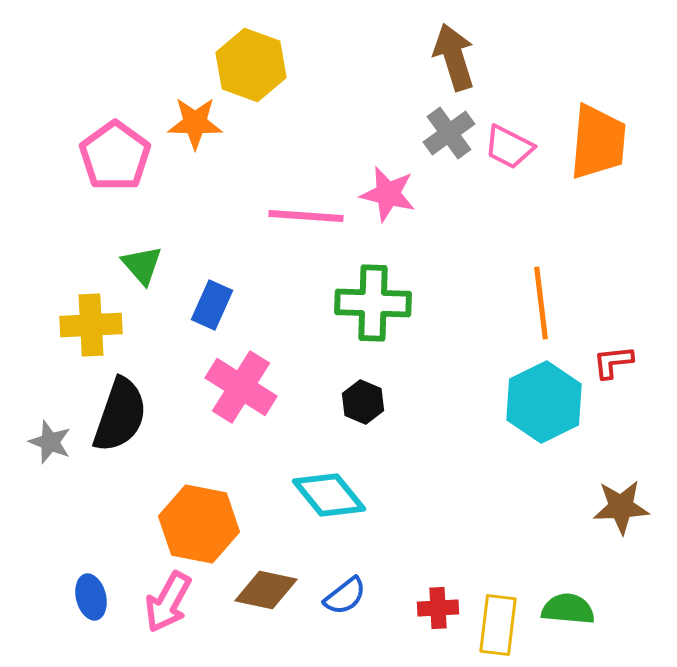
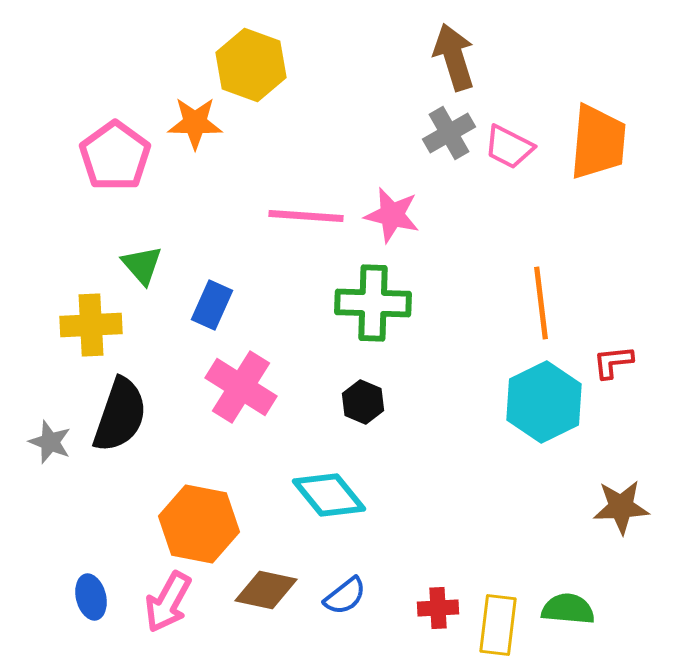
gray cross: rotated 6 degrees clockwise
pink star: moved 4 px right, 21 px down
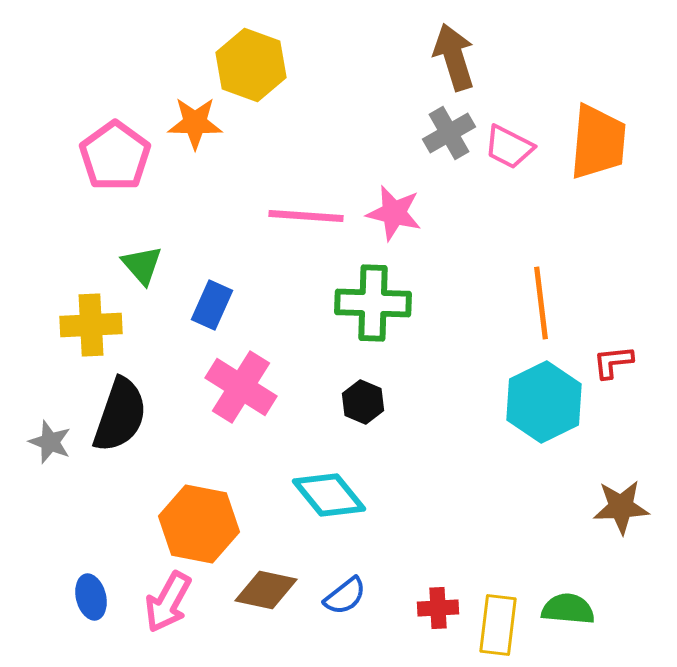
pink star: moved 2 px right, 2 px up
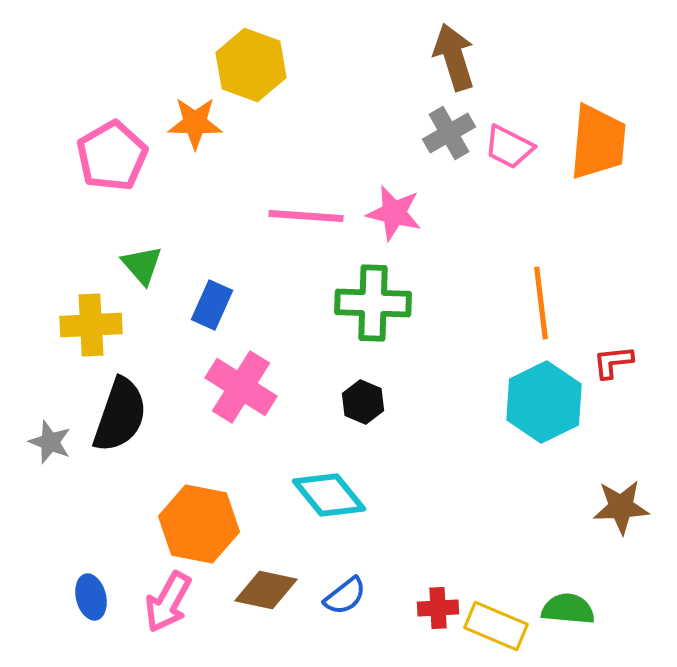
pink pentagon: moved 3 px left; rotated 6 degrees clockwise
yellow rectangle: moved 2 px left, 1 px down; rotated 74 degrees counterclockwise
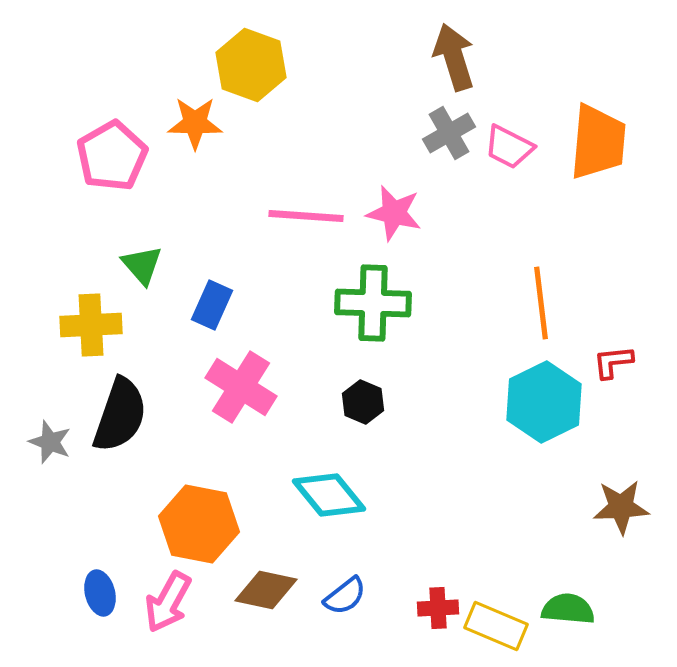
blue ellipse: moved 9 px right, 4 px up
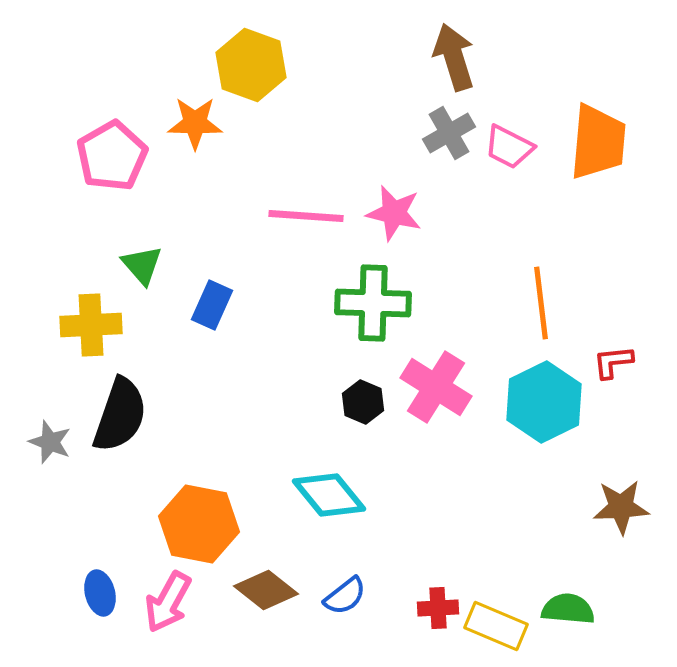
pink cross: moved 195 px right
brown diamond: rotated 26 degrees clockwise
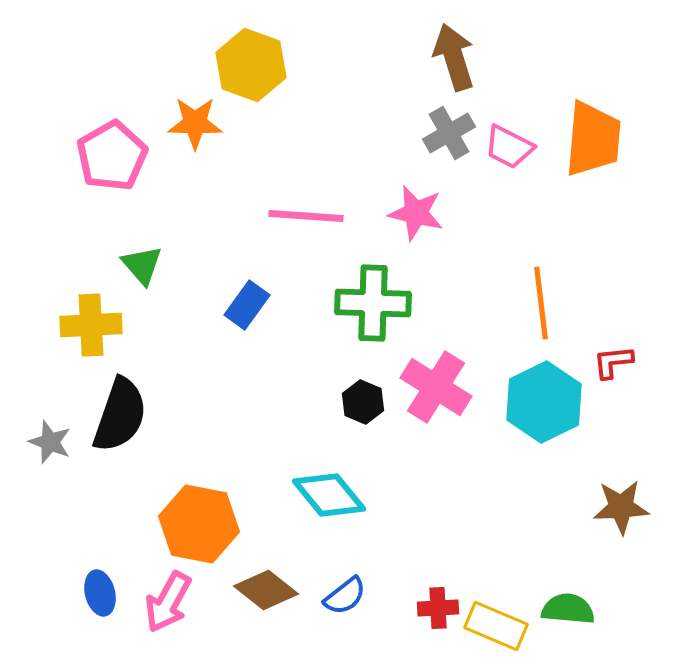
orange trapezoid: moved 5 px left, 3 px up
pink star: moved 22 px right
blue rectangle: moved 35 px right; rotated 12 degrees clockwise
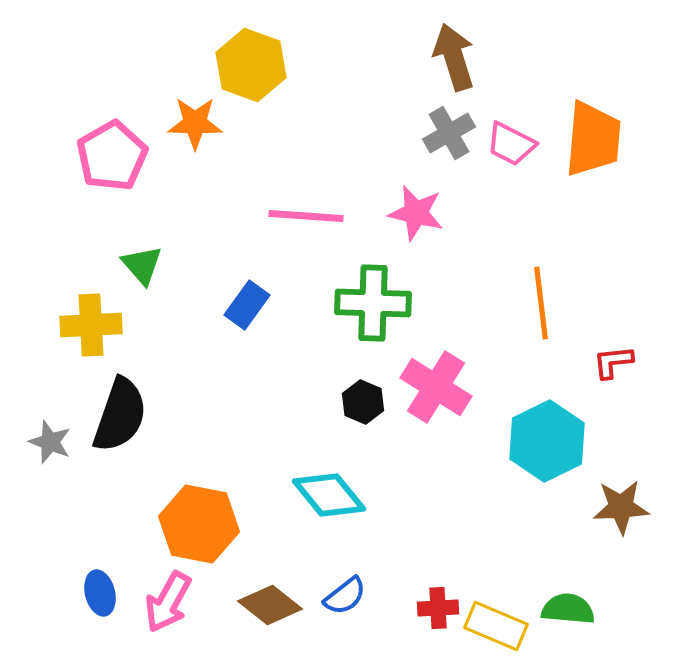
pink trapezoid: moved 2 px right, 3 px up
cyan hexagon: moved 3 px right, 39 px down
brown diamond: moved 4 px right, 15 px down
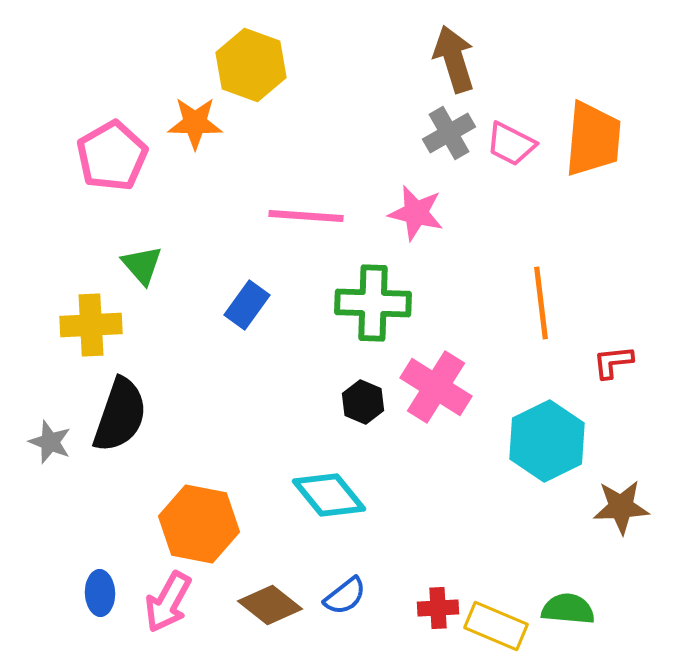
brown arrow: moved 2 px down
blue ellipse: rotated 12 degrees clockwise
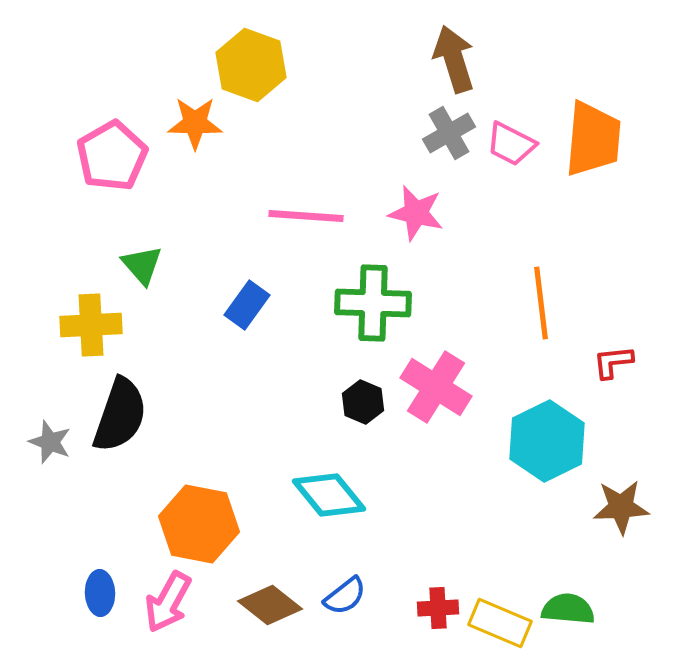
yellow rectangle: moved 4 px right, 3 px up
